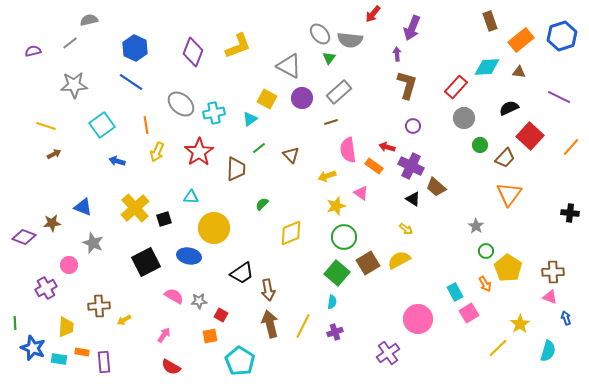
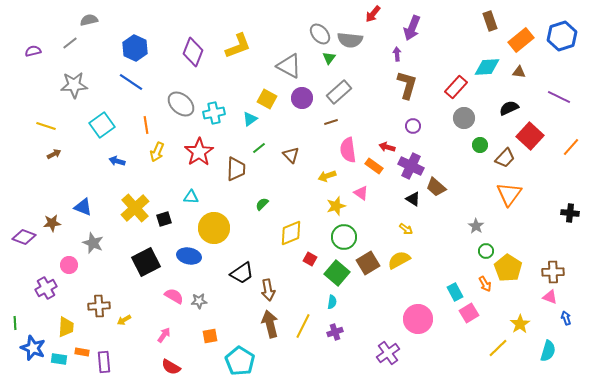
red square at (221, 315): moved 89 px right, 56 px up
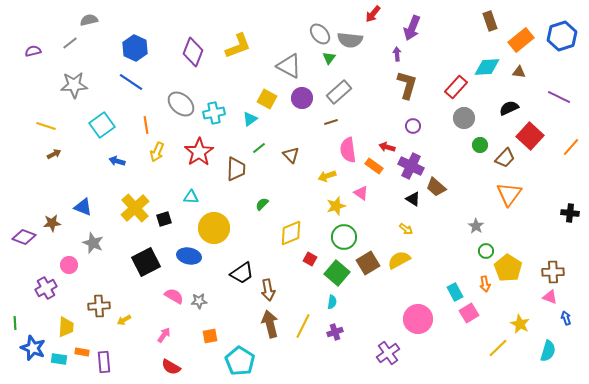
orange arrow at (485, 284): rotated 21 degrees clockwise
yellow star at (520, 324): rotated 12 degrees counterclockwise
